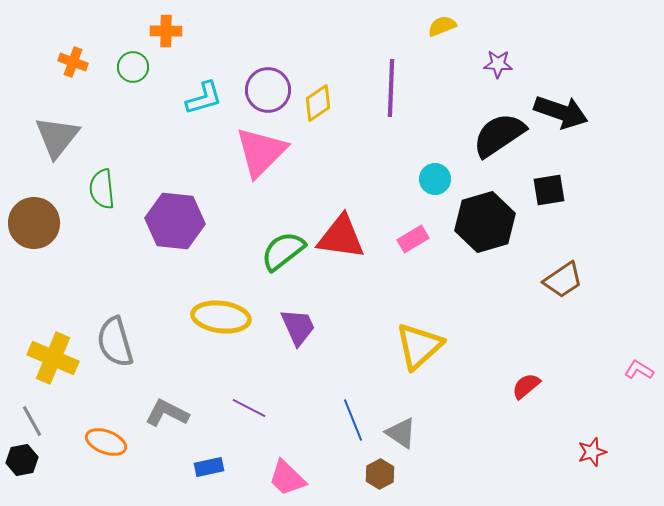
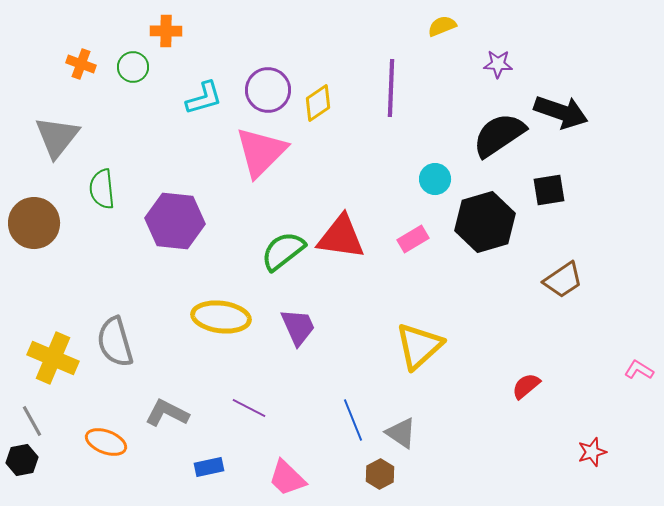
orange cross at (73, 62): moved 8 px right, 2 px down
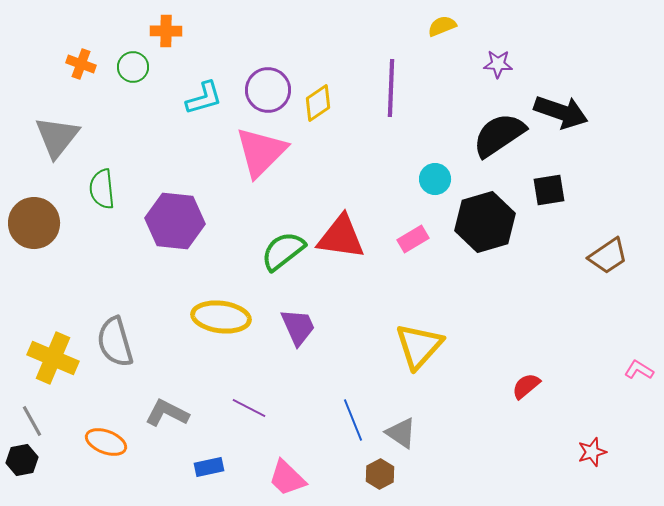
brown trapezoid at (563, 280): moved 45 px right, 24 px up
yellow triangle at (419, 346): rotated 6 degrees counterclockwise
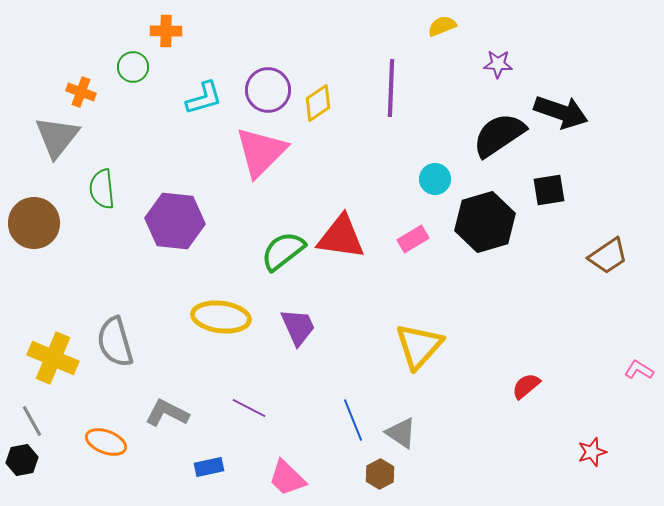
orange cross at (81, 64): moved 28 px down
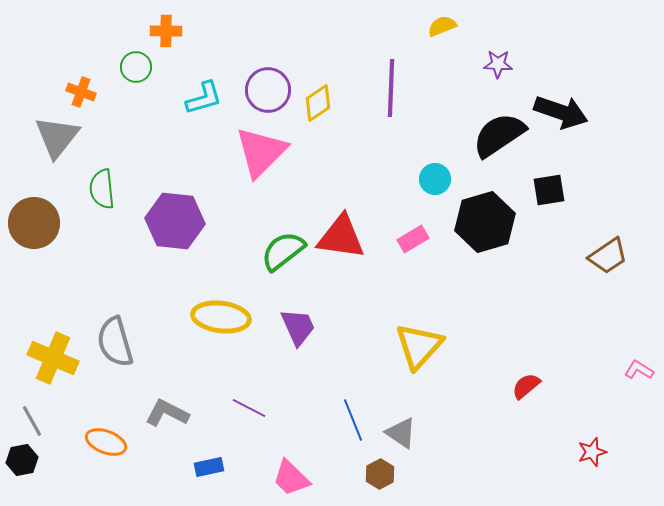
green circle at (133, 67): moved 3 px right
pink trapezoid at (287, 478): moved 4 px right
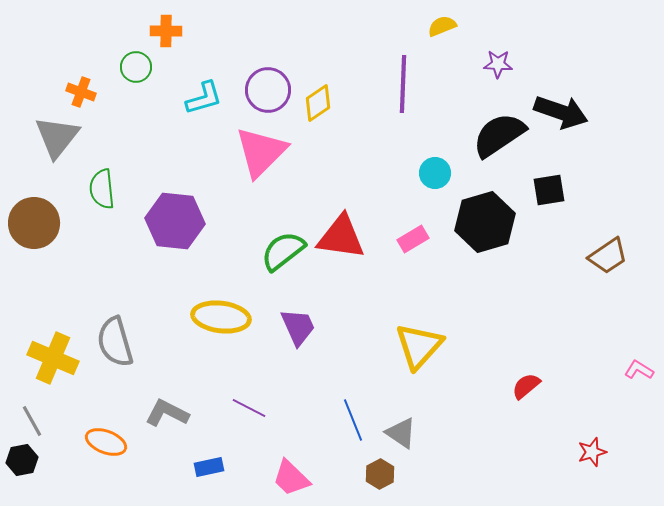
purple line at (391, 88): moved 12 px right, 4 px up
cyan circle at (435, 179): moved 6 px up
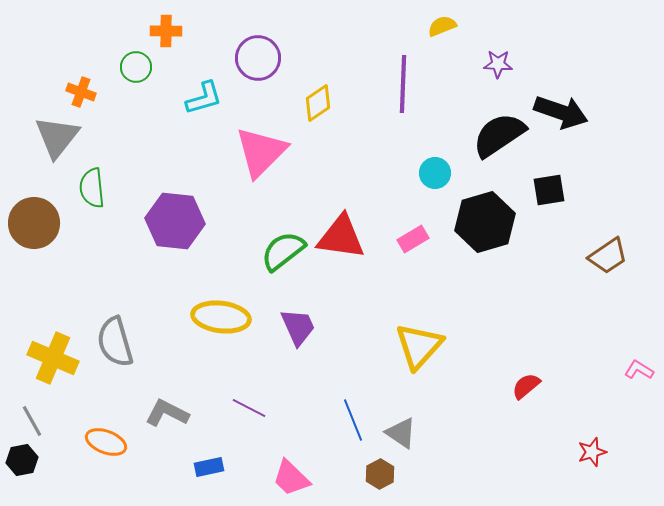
purple circle at (268, 90): moved 10 px left, 32 px up
green semicircle at (102, 189): moved 10 px left, 1 px up
